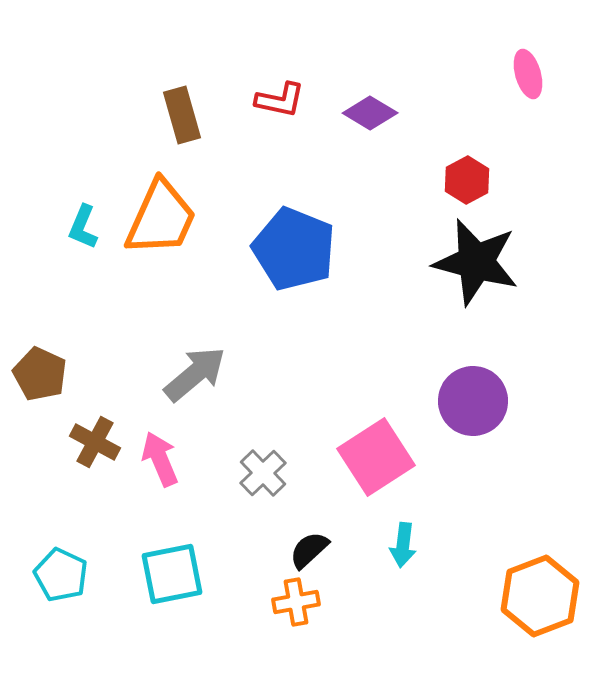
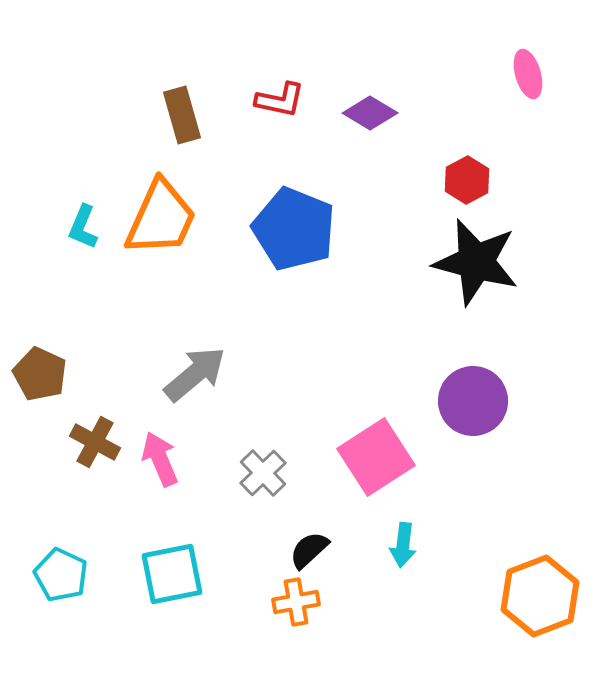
blue pentagon: moved 20 px up
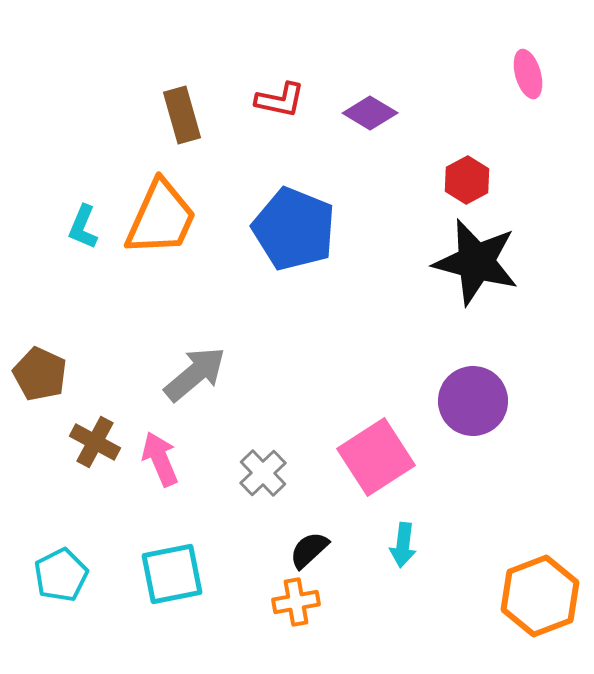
cyan pentagon: rotated 20 degrees clockwise
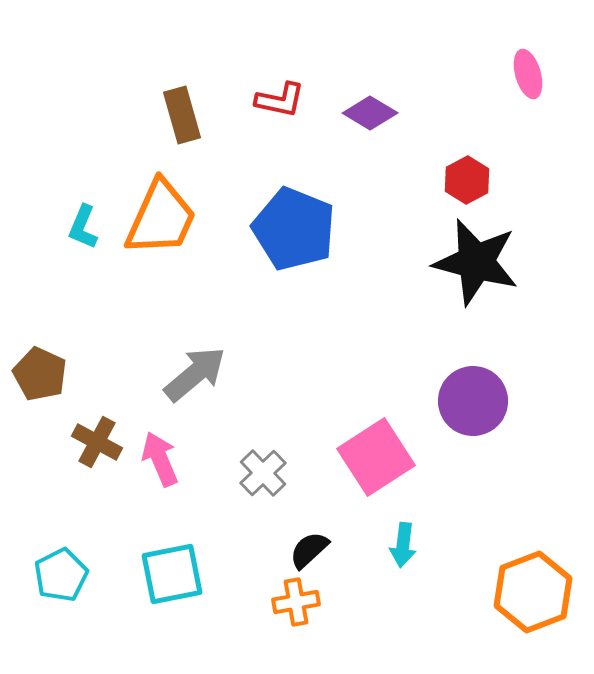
brown cross: moved 2 px right
orange hexagon: moved 7 px left, 4 px up
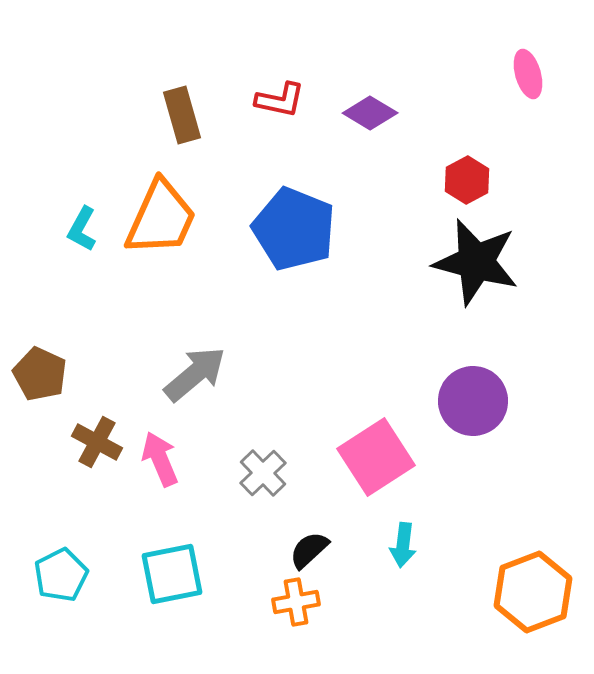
cyan L-shape: moved 1 px left, 2 px down; rotated 6 degrees clockwise
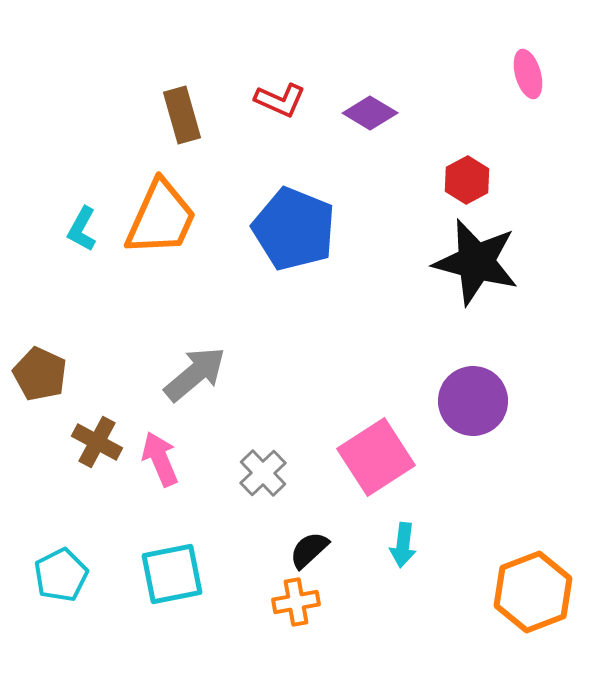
red L-shape: rotated 12 degrees clockwise
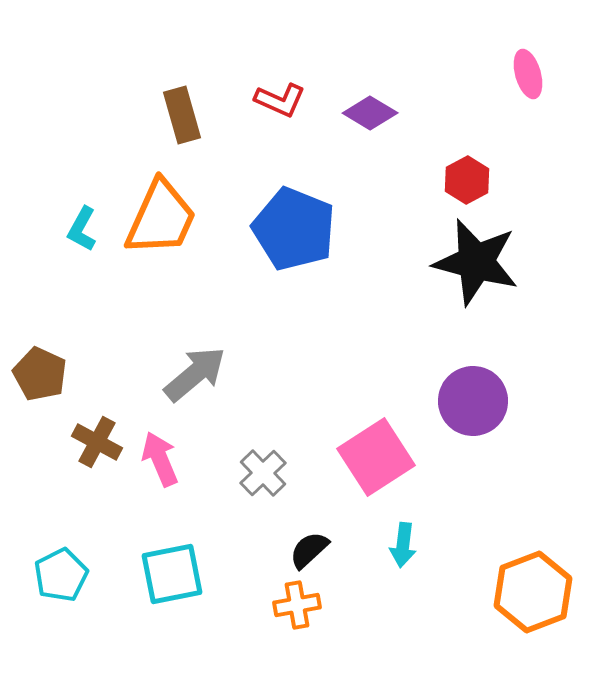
orange cross: moved 1 px right, 3 px down
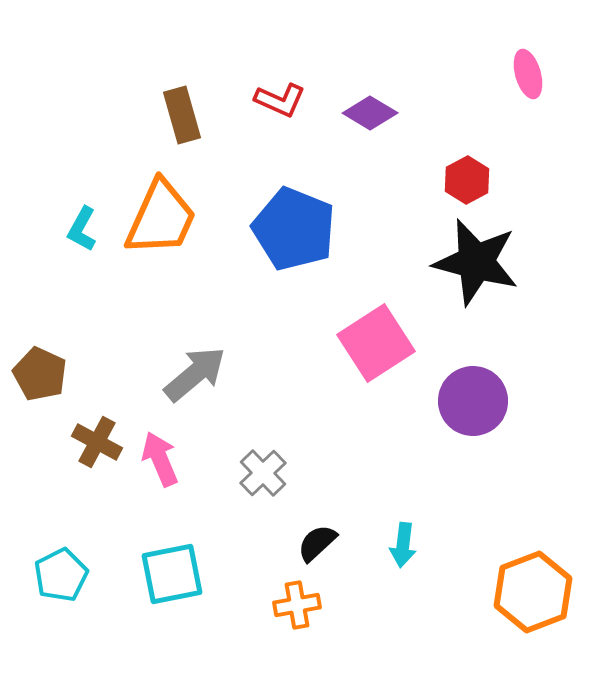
pink square: moved 114 px up
black semicircle: moved 8 px right, 7 px up
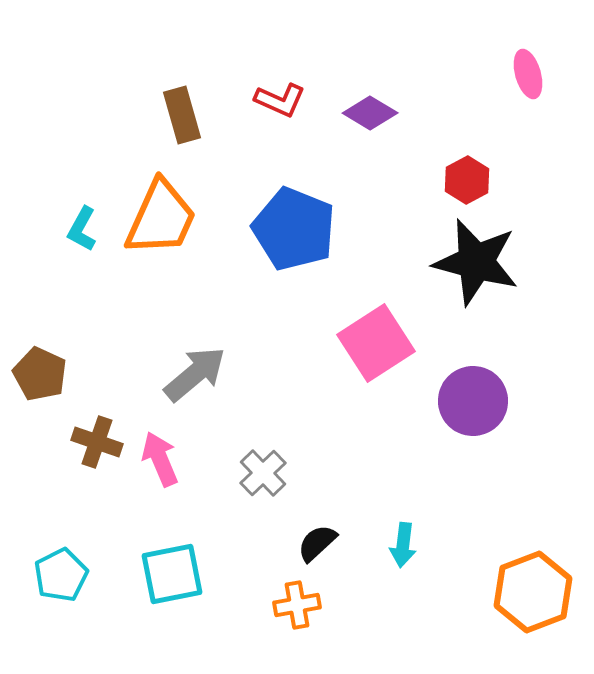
brown cross: rotated 9 degrees counterclockwise
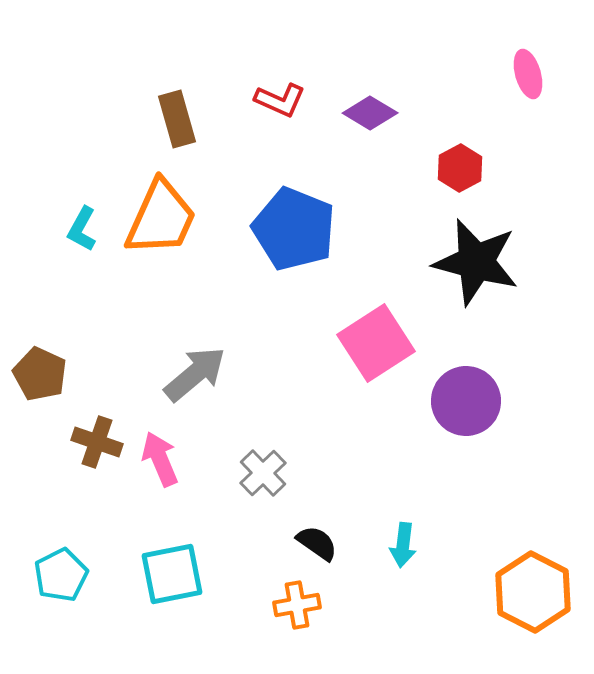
brown rectangle: moved 5 px left, 4 px down
red hexagon: moved 7 px left, 12 px up
purple circle: moved 7 px left
black semicircle: rotated 78 degrees clockwise
orange hexagon: rotated 12 degrees counterclockwise
